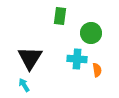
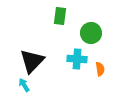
black triangle: moved 2 px right, 3 px down; rotated 12 degrees clockwise
orange semicircle: moved 3 px right, 1 px up
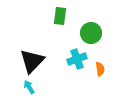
cyan cross: rotated 24 degrees counterclockwise
cyan arrow: moved 5 px right, 2 px down
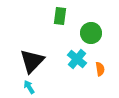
cyan cross: rotated 30 degrees counterclockwise
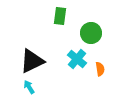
black triangle: rotated 20 degrees clockwise
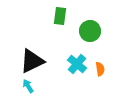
green circle: moved 1 px left, 2 px up
cyan cross: moved 5 px down
cyan arrow: moved 1 px left, 1 px up
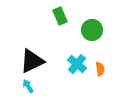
green rectangle: rotated 30 degrees counterclockwise
green circle: moved 2 px right, 1 px up
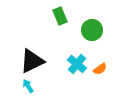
orange semicircle: rotated 64 degrees clockwise
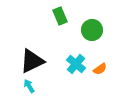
cyan cross: moved 1 px left
cyan arrow: moved 1 px right
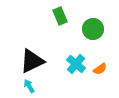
green circle: moved 1 px right, 1 px up
